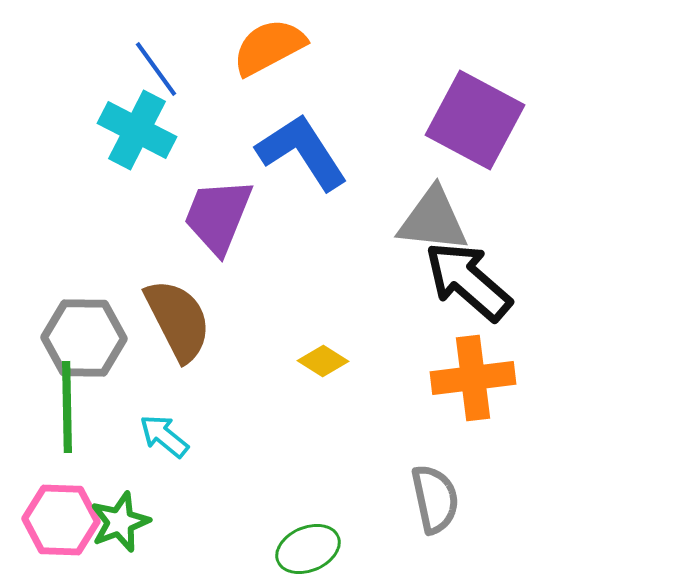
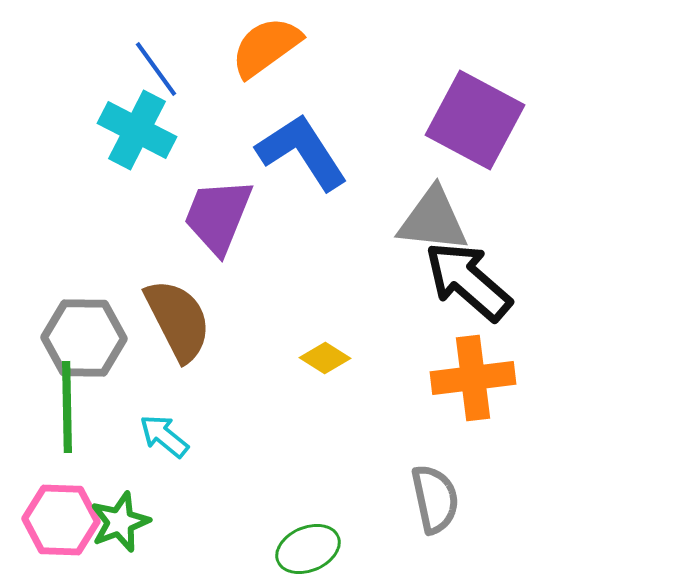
orange semicircle: moved 3 px left; rotated 8 degrees counterclockwise
yellow diamond: moved 2 px right, 3 px up
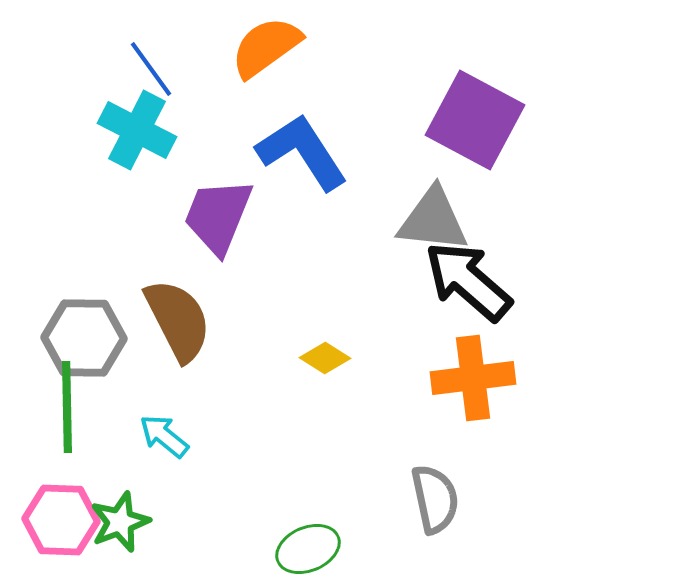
blue line: moved 5 px left
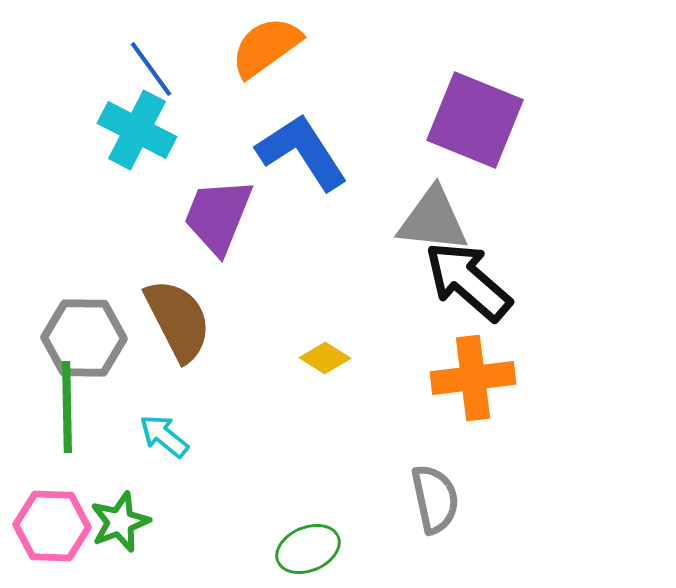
purple square: rotated 6 degrees counterclockwise
pink hexagon: moved 9 px left, 6 px down
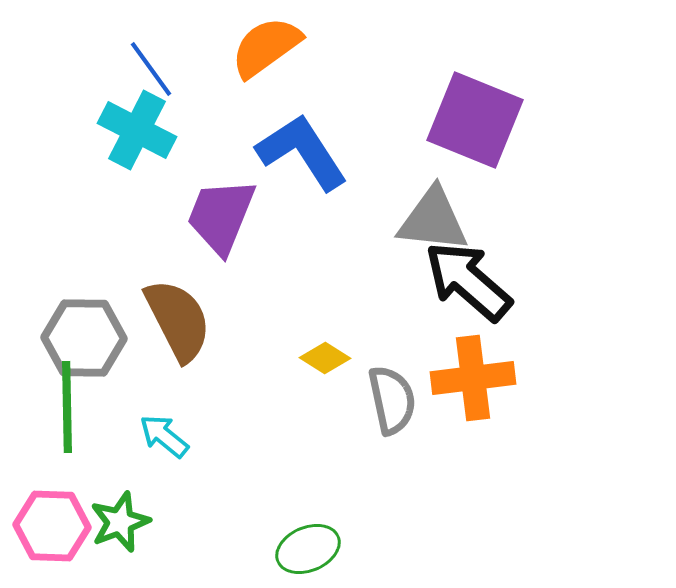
purple trapezoid: moved 3 px right
gray semicircle: moved 43 px left, 99 px up
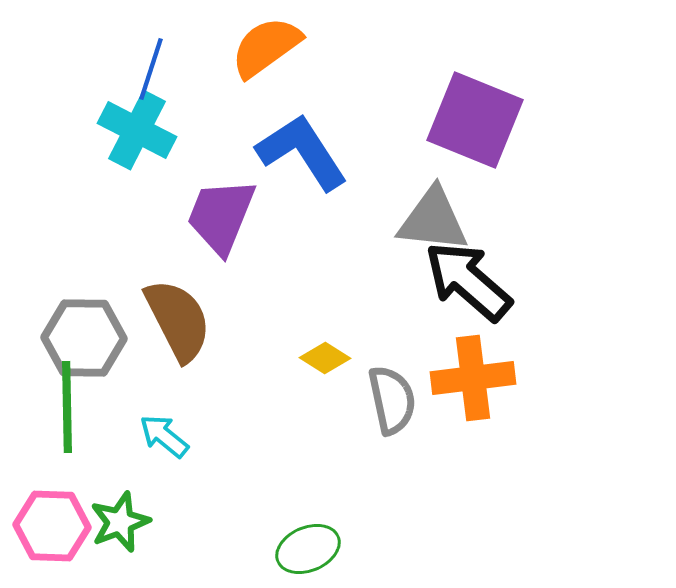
blue line: rotated 54 degrees clockwise
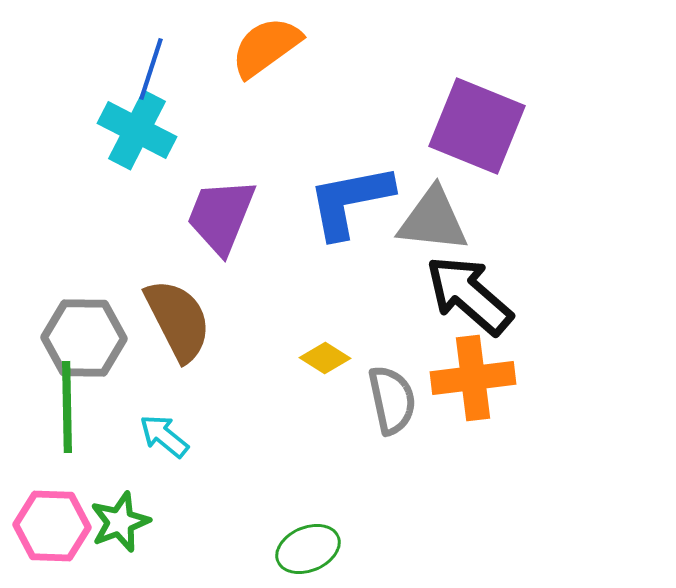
purple square: moved 2 px right, 6 px down
blue L-shape: moved 48 px right, 49 px down; rotated 68 degrees counterclockwise
black arrow: moved 1 px right, 14 px down
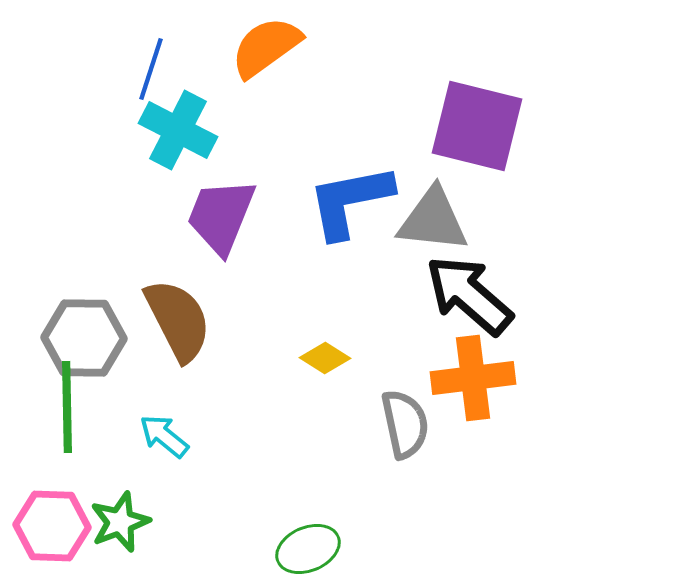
purple square: rotated 8 degrees counterclockwise
cyan cross: moved 41 px right
gray semicircle: moved 13 px right, 24 px down
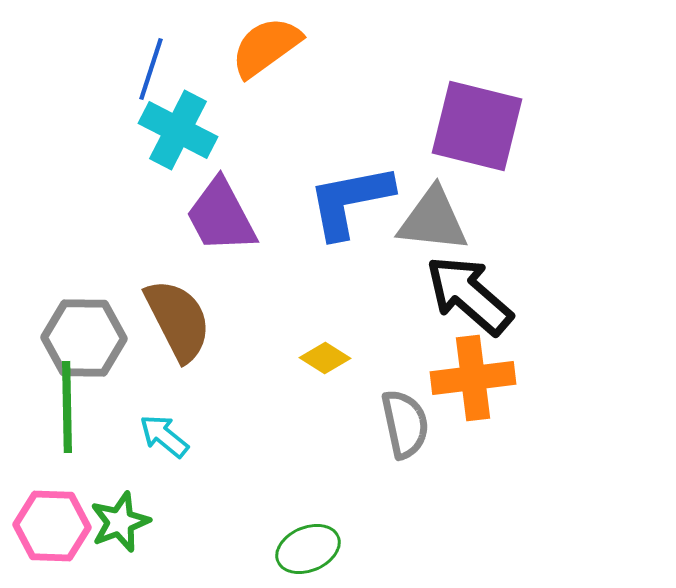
purple trapezoid: rotated 50 degrees counterclockwise
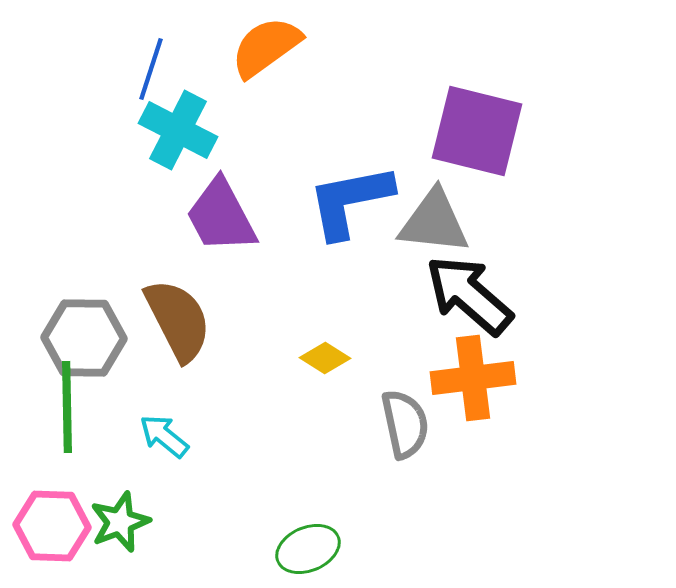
purple square: moved 5 px down
gray triangle: moved 1 px right, 2 px down
